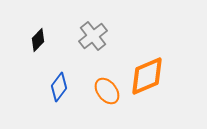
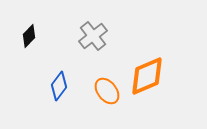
black diamond: moved 9 px left, 4 px up
blue diamond: moved 1 px up
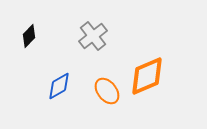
blue diamond: rotated 24 degrees clockwise
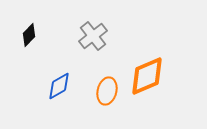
black diamond: moved 1 px up
orange ellipse: rotated 52 degrees clockwise
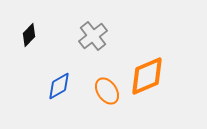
orange ellipse: rotated 48 degrees counterclockwise
